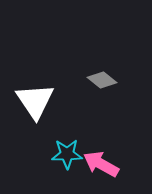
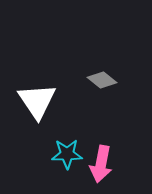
white triangle: moved 2 px right
pink arrow: rotated 108 degrees counterclockwise
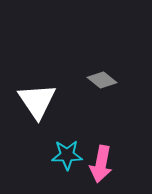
cyan star: moved 1 px down
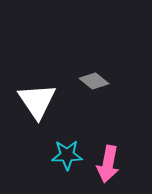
gray diamond: moved 8 px left, 1 px down
pink arrow: moved 7 px right
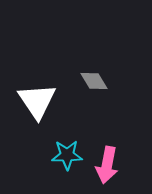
gray diamond: rotated 20 degrees clockwise
pink arrow: moved 1 px left, 1 px down
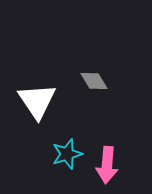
cyan star: moved 1 px up; rotated 16 degrees counterclockwise
pink arrow: rotated 6 degrees counterclockwise
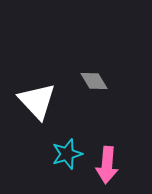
white triangle: rotated 9 degrees counterclockwise
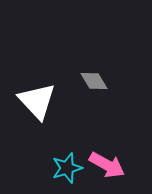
cyan star: moved 14 px down
pink arrow: rotated 66 degrees counterclockwise
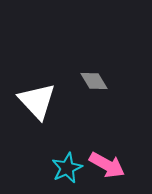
cyan star: rotated 8 degrees counterclockwise
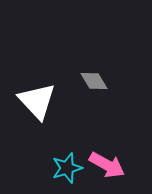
cyan star: rotated 8 degrees clockwise
